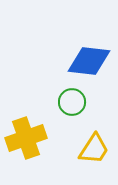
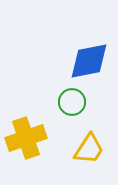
blue diamond: rotated 18 degrees counterclockwise
yellow trapezoid: moved 5 px left
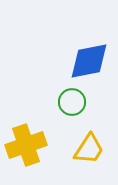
yellow cross: moved 7 px down
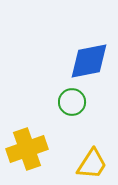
yellow cross: moved 1 px right, 4 px down
yellow trapezoid: moved 3 px right, 15 px down
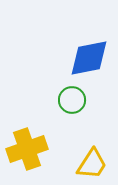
blue diamond: moved 3 px up
green circle: moved 2 px up
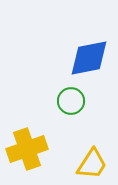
green circle: moved 1 px left, 1 px down
